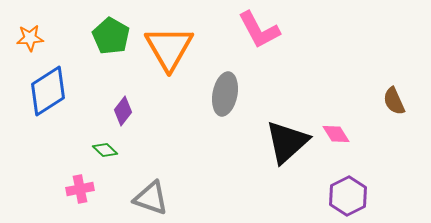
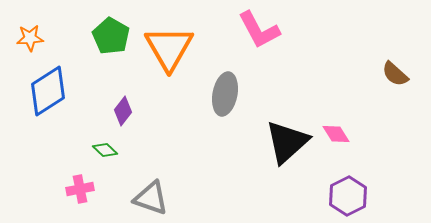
brown semicircle: moved 1 px right, 27 px up; rotated 24 degrees counterclockwise
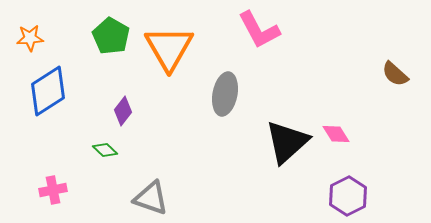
pink cross: moved 27 px left, 1 px down
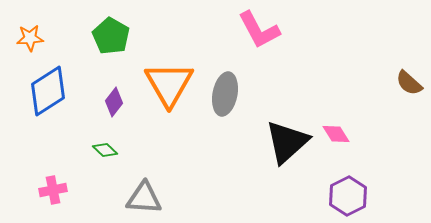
orange triangle: moved 36 px down
brown semicircle: moved 14 px right, 9 px down
purple diamond: moved 9 px left, 9 px up
gray triangle: moved 7 px left; rotated 15 degrees counterclockwise
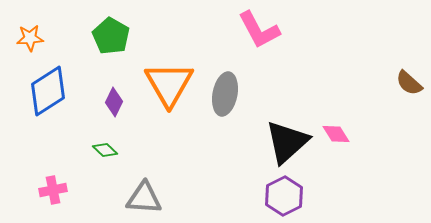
purple diamond: rotated 12 degrees counterclockwise
purple hexagon: moved 64 px left
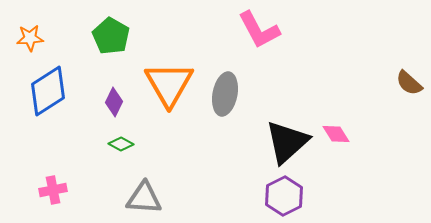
green diamond: moved 16 px right, 6 px up; rotated 15 degrees counterclockwise
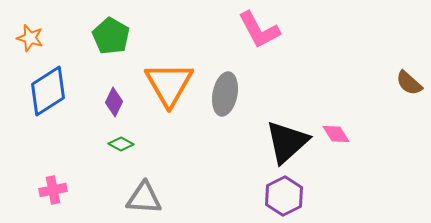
orange star: rotated 20 degrees clockwise
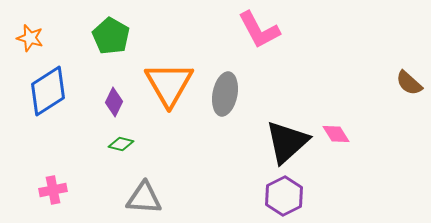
green diamond: rotated 15 degrees counterclockwise
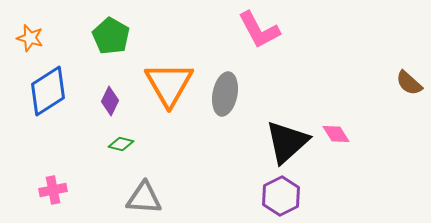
purple diamond: moved 4 px left, 1 px up
purple hexagon: moved 3 px left
